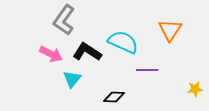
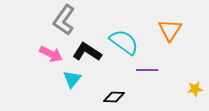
cyan semicircle: moved 1 px right; rotated 12 degrees clockwise
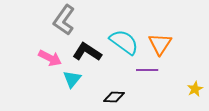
orange triangle: moved 10 px left, 14 px down
pink arrow: moved 1 px left, 4 px down
yellow star: rotated 21 degrees counterclockwise
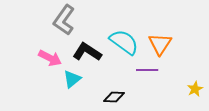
cyan triangle: rotated 12 degrees clockwise
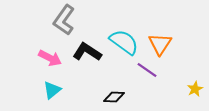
purple line: rotated 35 degrees clockwise
cyan triangle: moved 20 px left, 11 px down
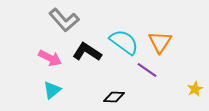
gray L-shape: rotated 76 degrees counterclockwise
orange triangle: moved 2 px up
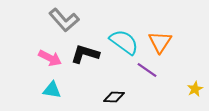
black L-shape: moved 2 px left, 2 px down; rotated 16 degrees counterclockwise
cyan triangle: rotated 48 degrees clockwise
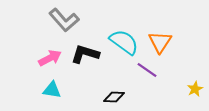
pink arrow: rotated 55 degrees counterclockwise
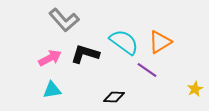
orange triangle: rotated 25 degrees clockwise
cyan triangle: rotated 18 degrees counterclockwise
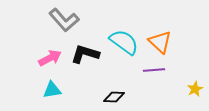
orange triangle: rotated 45 degrees counterclockwise
purple line: moved 7 px right; rotated 40 degrees counterclockwise
